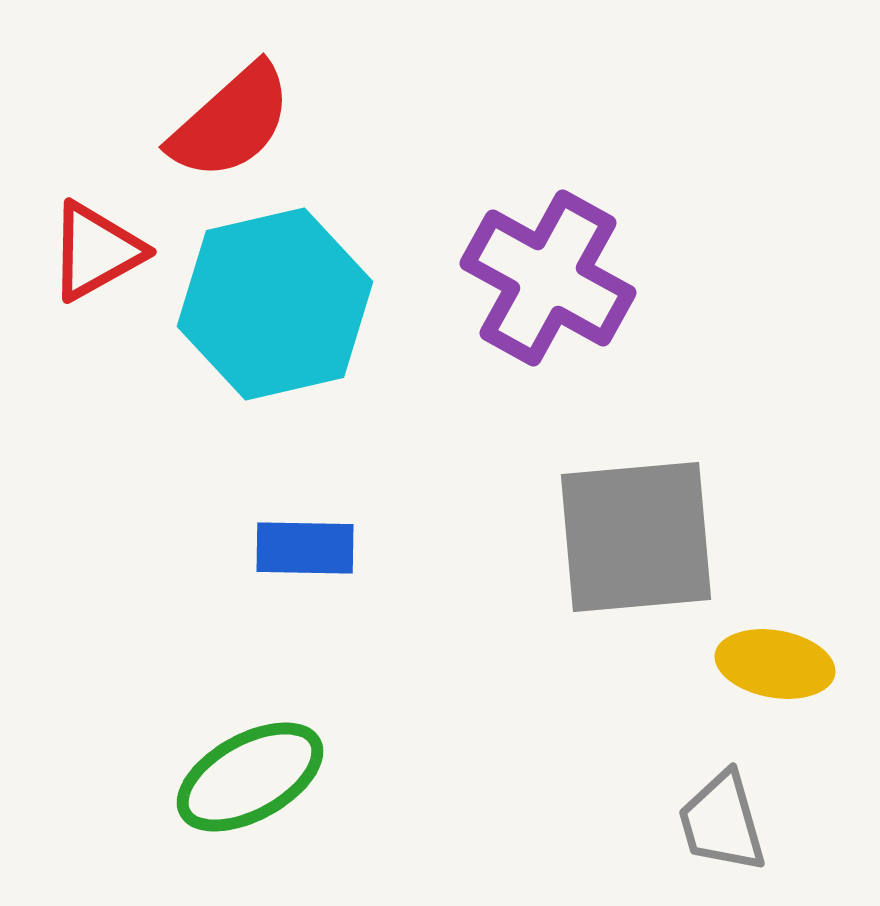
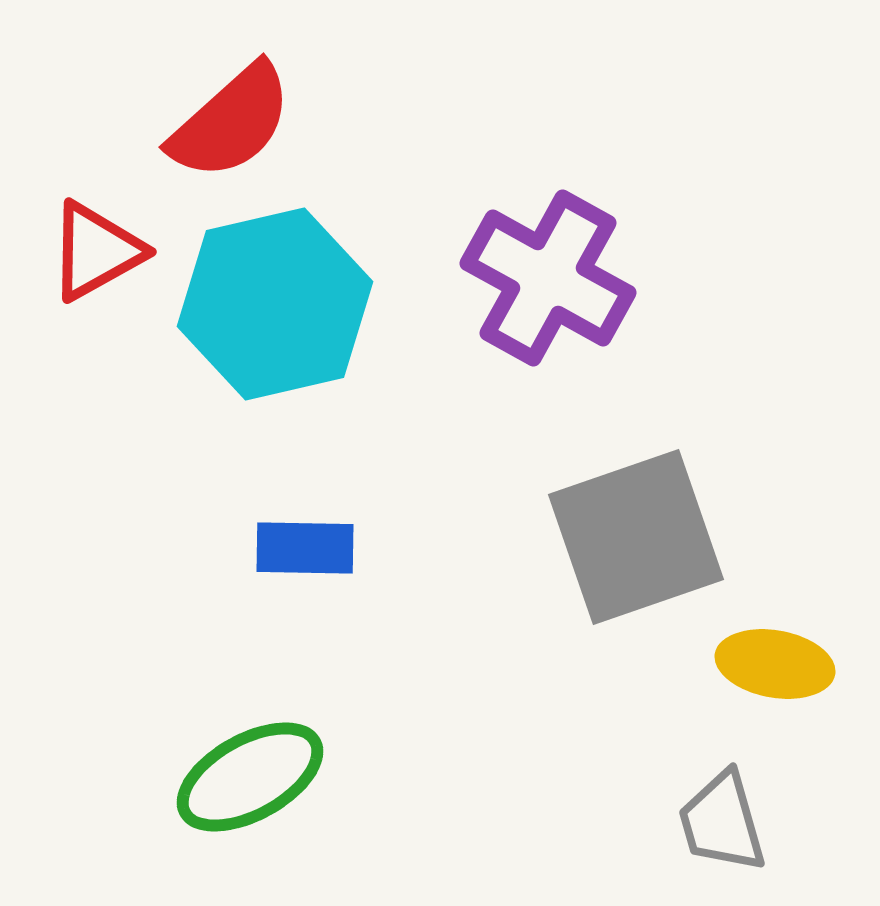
gray square: rotated 14 degrees counterclockwise
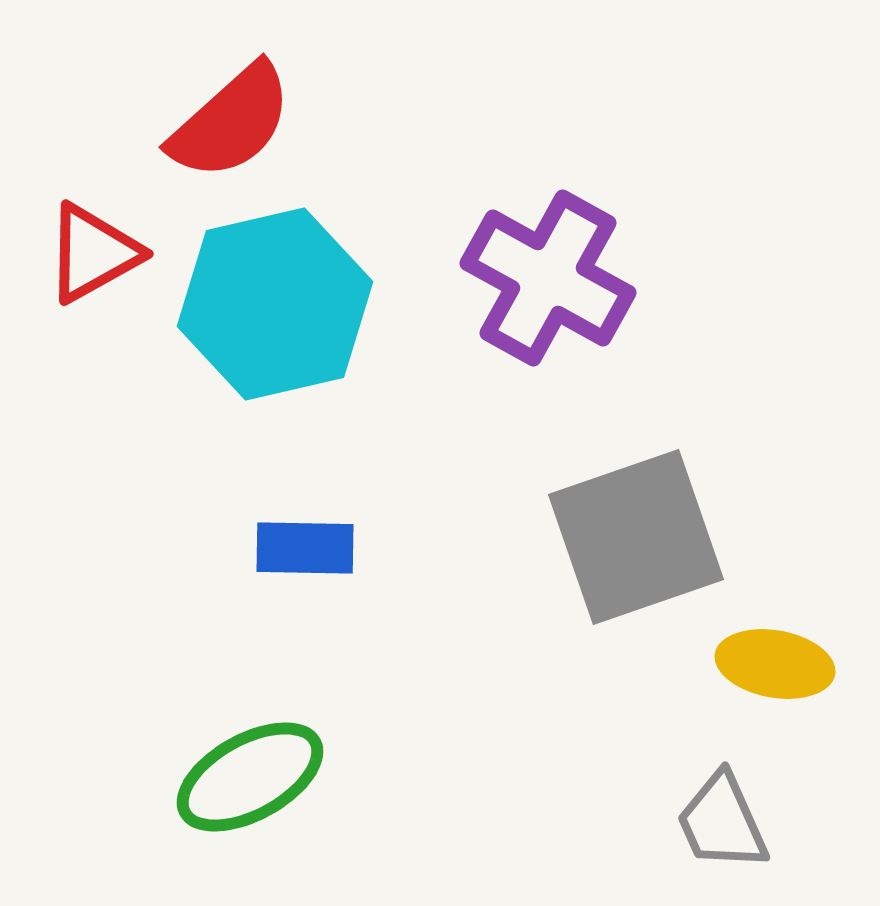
red triangle: moved 3 px left, 2 px down
gray trapezoid: rotated 8 degrees counterclockwise
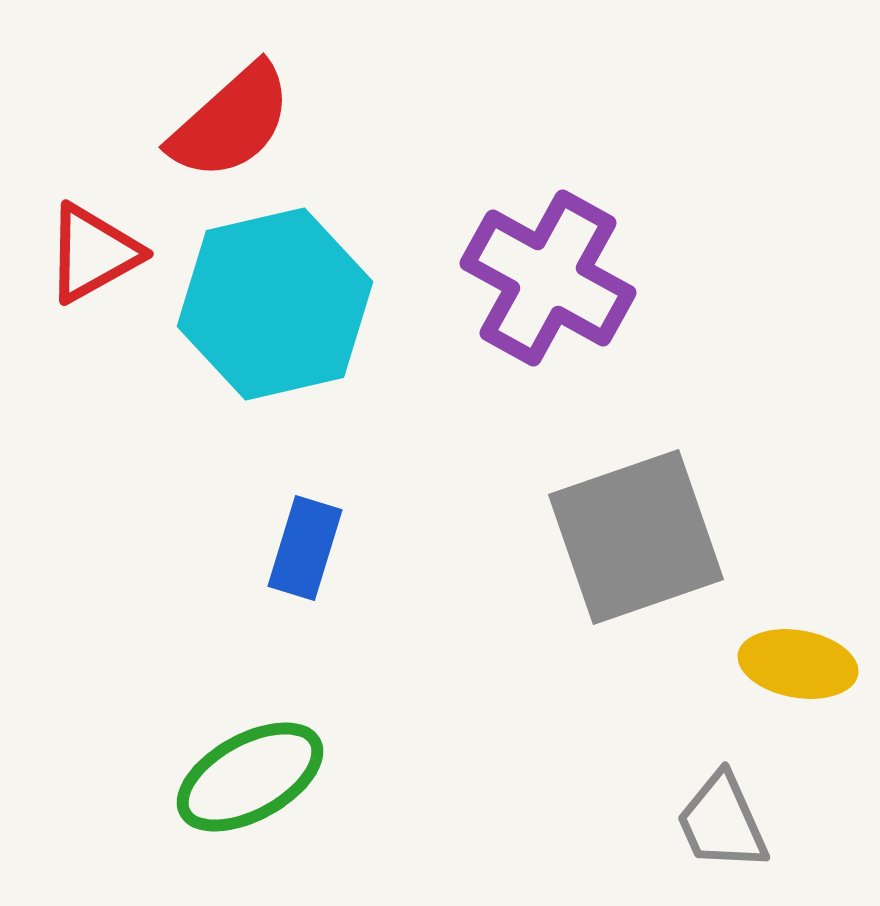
blue rectangle: rotated 74 degrees counterclockwise
yellow ellipse: moved 23 px right
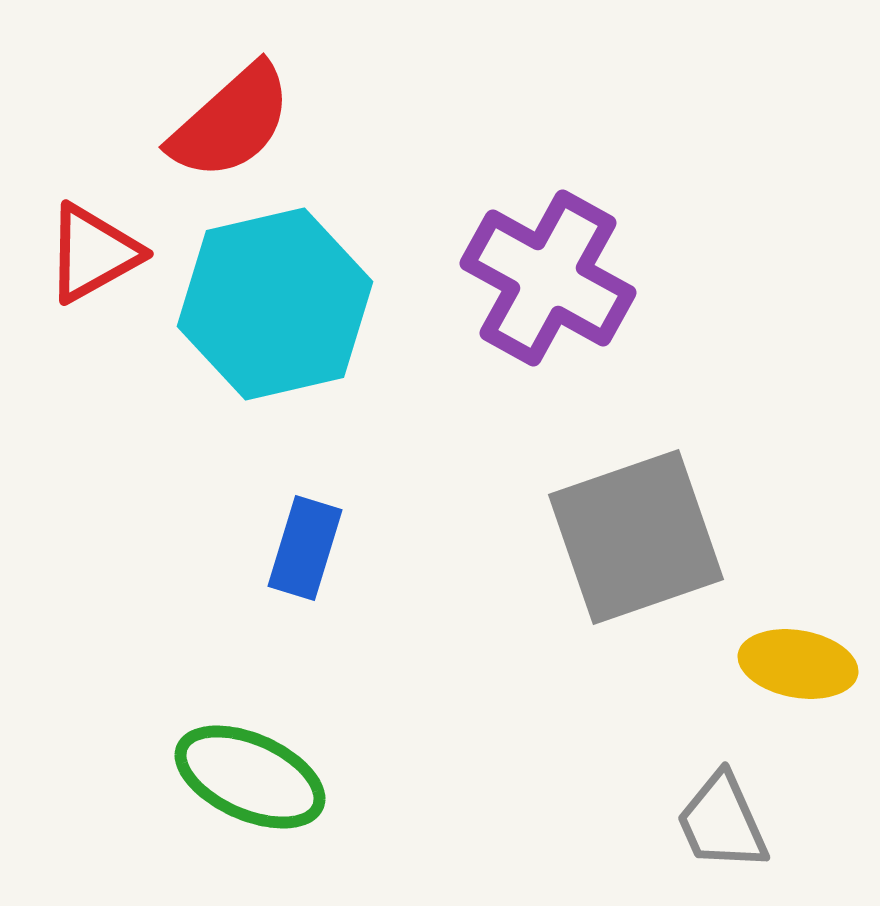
green ellipse: rotated 53 degrees clockwise
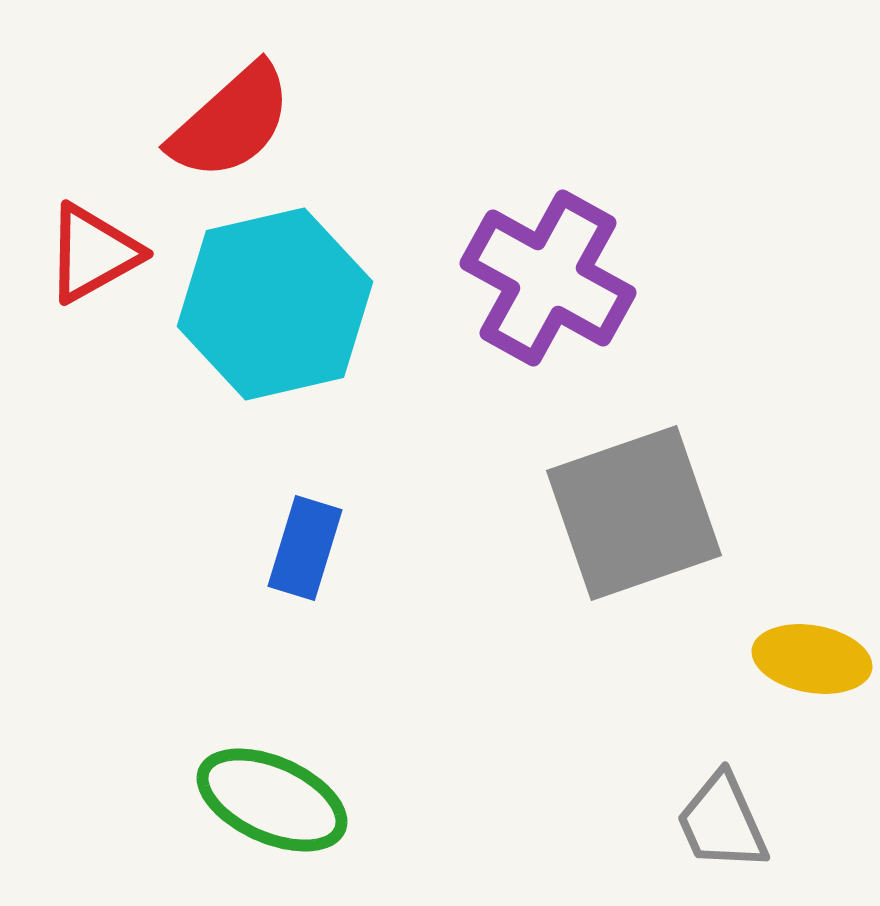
gray square: moved 2 px left, 24 px up
yellow ellipse: moved 14 px right, 5 px up
green ellipse: moved 22 px right, 23 px down
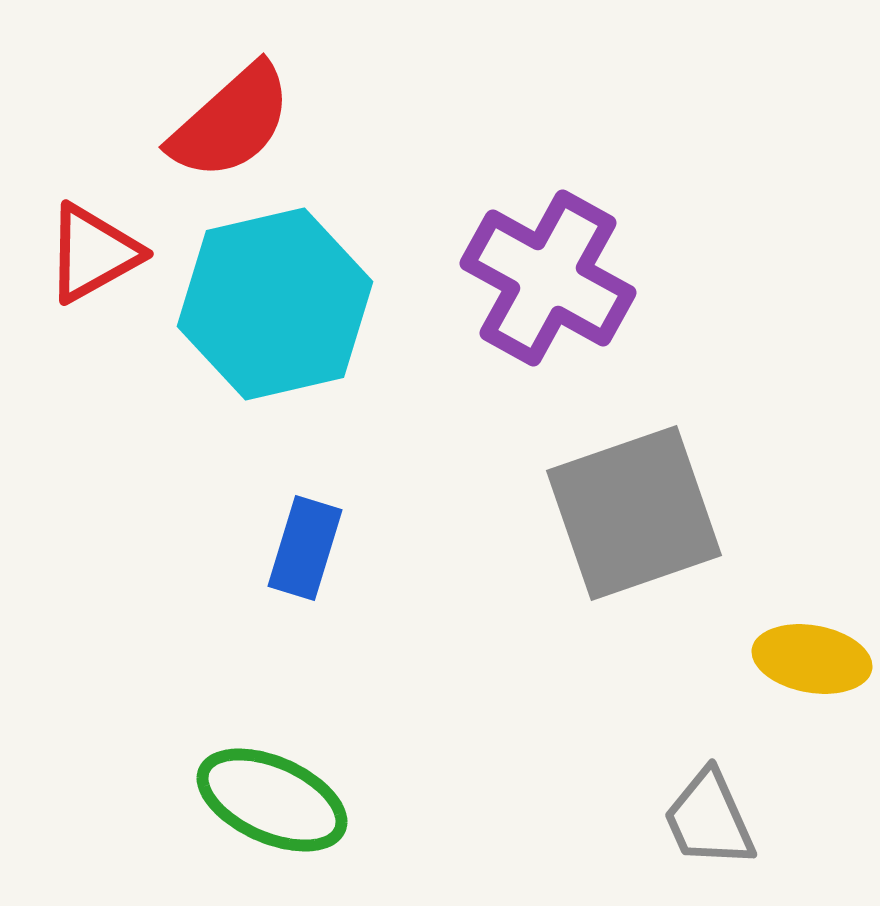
gray trapezoid: moved 13 px left, 3 px up
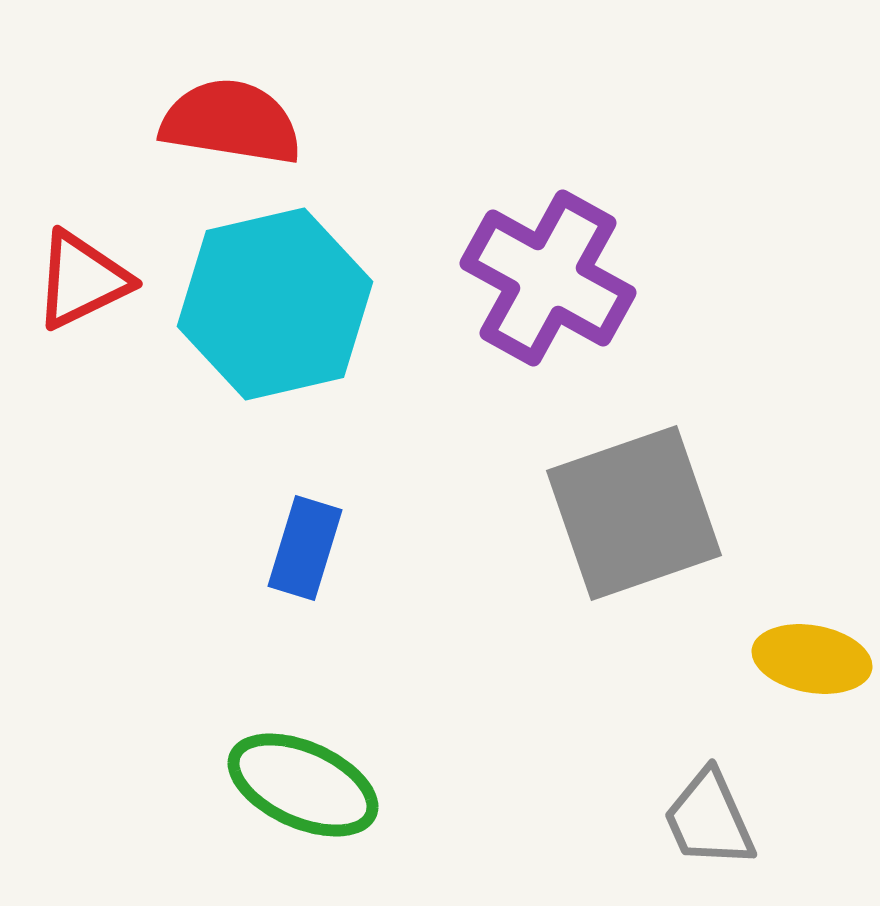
red semicircle: rotated 129 degrees counterclockwise
red triangle: moved 11 px left, 27 px down; rotated 3 degrees clockwise
green ellipse: moved 31 px right, 15 px up
